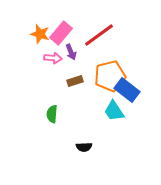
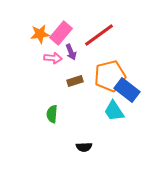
orange star: rotated 24 degrees counterclockwise
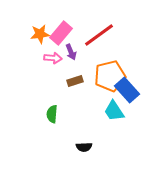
blue rectangle: rotated 10 degrees clockwise
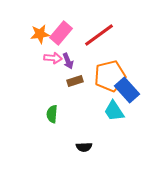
purple arrow: moved 3 px left, 9 px down
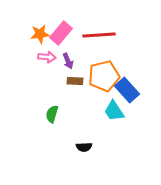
red line: rotated 32 degrees clockwise
pink arrow: moved 6 px left, 1 px up
orange pentagon: moved 6 px left
brown rectangle: rotated 21 degrees clockwise
green semicircle: rotated 12 degrees clockwise
